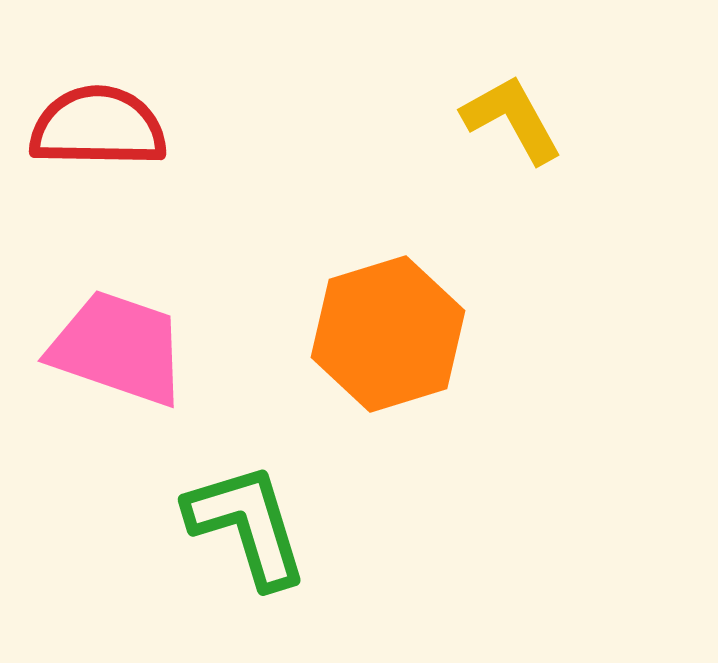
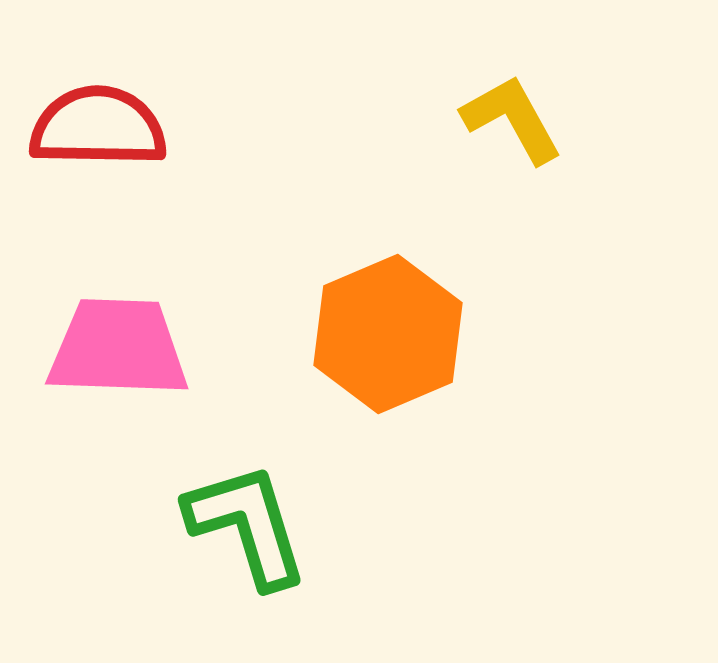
orange hexagon: rotated 6 degrees counterclockwise
pink trapezoid: rotated 17 degrees counterclockwise
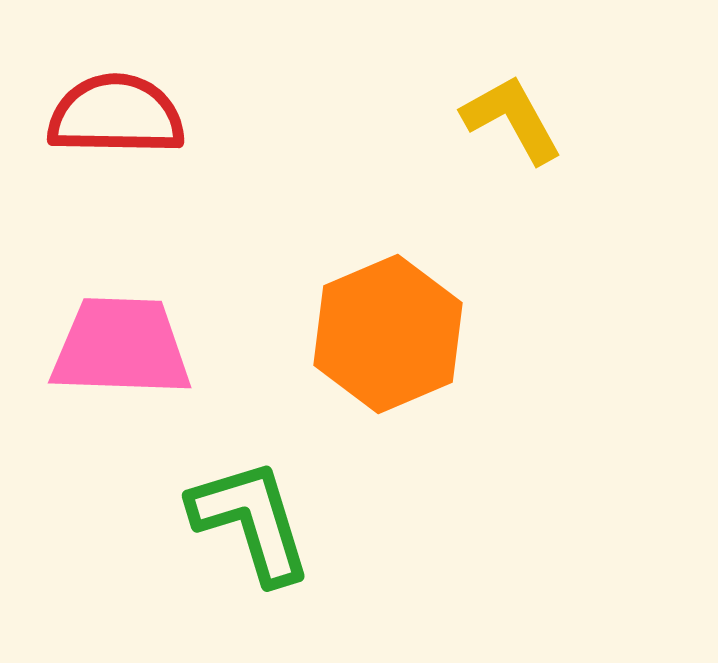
red semicircle: moved 18 px right, 12 px up
pink trapezoid: moved 3 px right, 1 px up
green L-shape: moved 4 px right, 4 px up
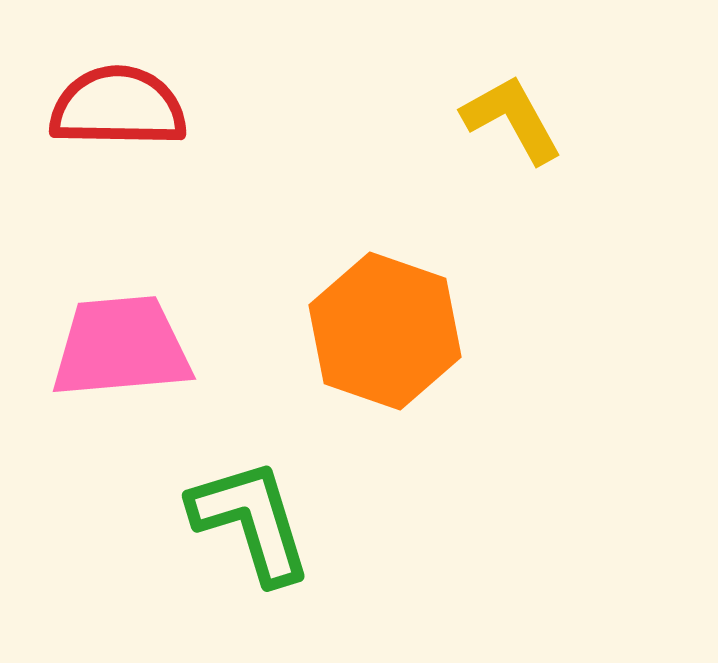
red semicircle: moved 2 px right, 8 px up
orange hexagon: moved 3 px left, 3 px up; rotated 18 degrees counterclockwise
pink trapezoid: rotated 7 degrees counterclockwise
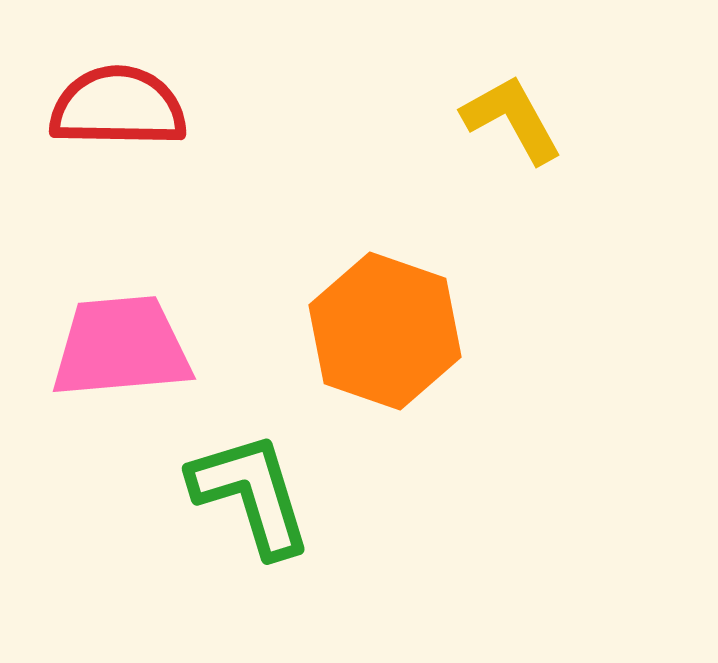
green L-shape: moved 27 px up
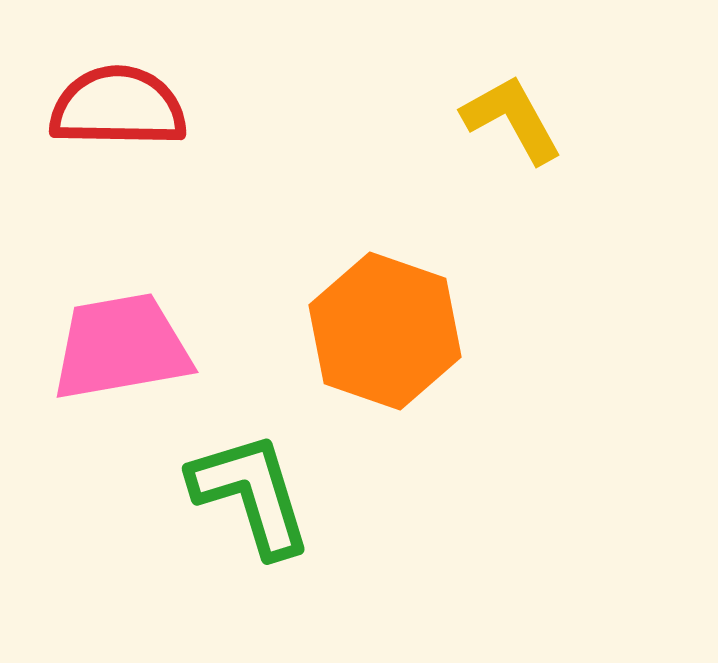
pink trapezoid: rotated 5 degrees counterclockwise
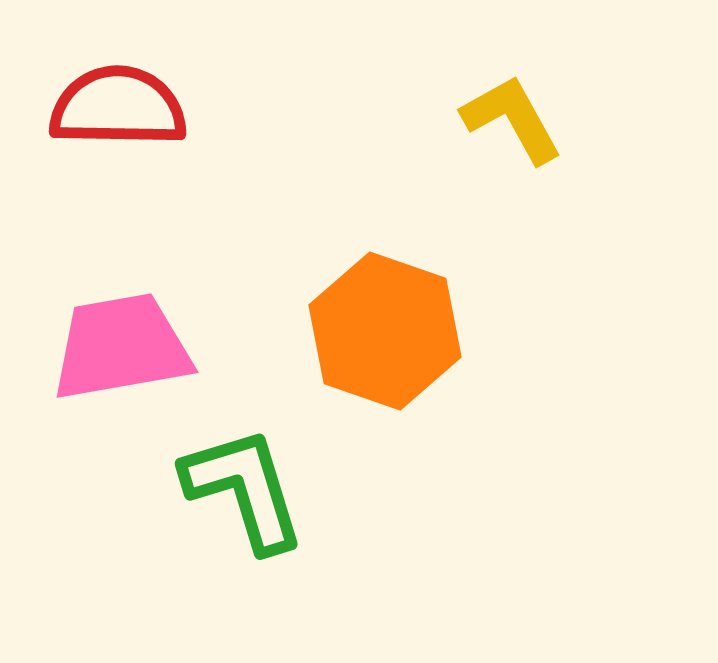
green L-shape: moved 7 px left, 5 px up
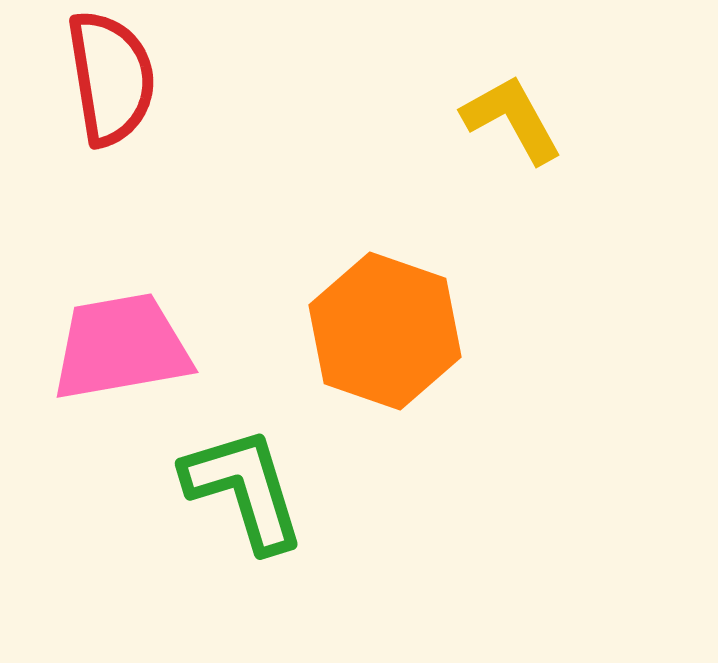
red semicircle: moved 7 px left, 29 px up; rotated 80 degrees clockwise
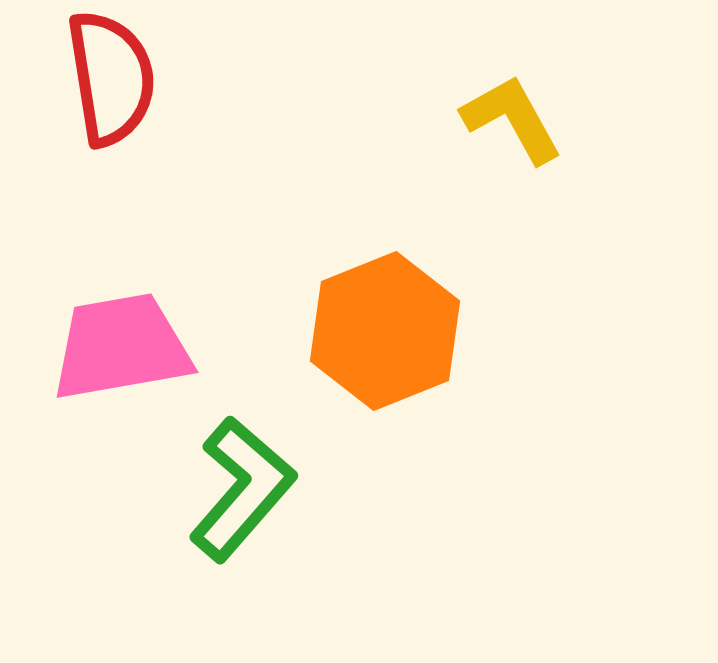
orange hexagon: rotated 19 degrees clockwise
green L-shape: moved 2 px left; rotated 58 degrees clockwise
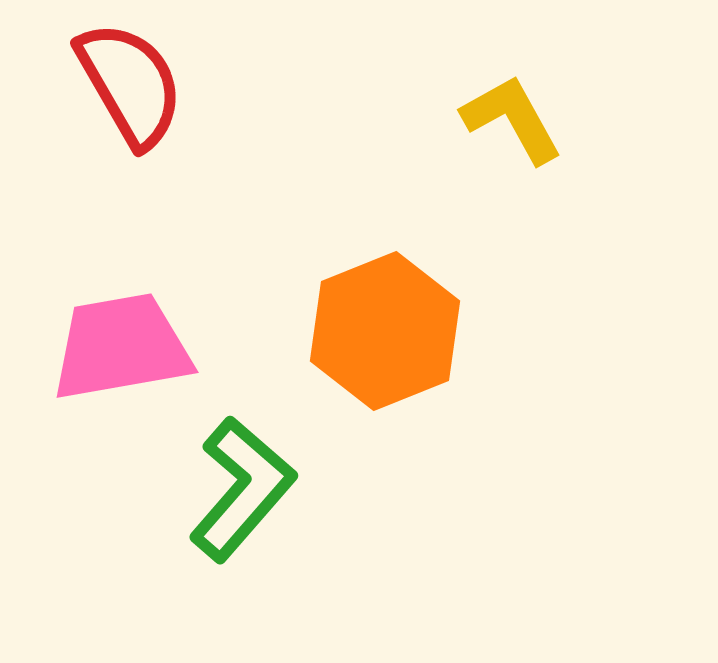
red semicircle: moved 19 px right, 6 px down; rotated 21 degrees counterclockwise
